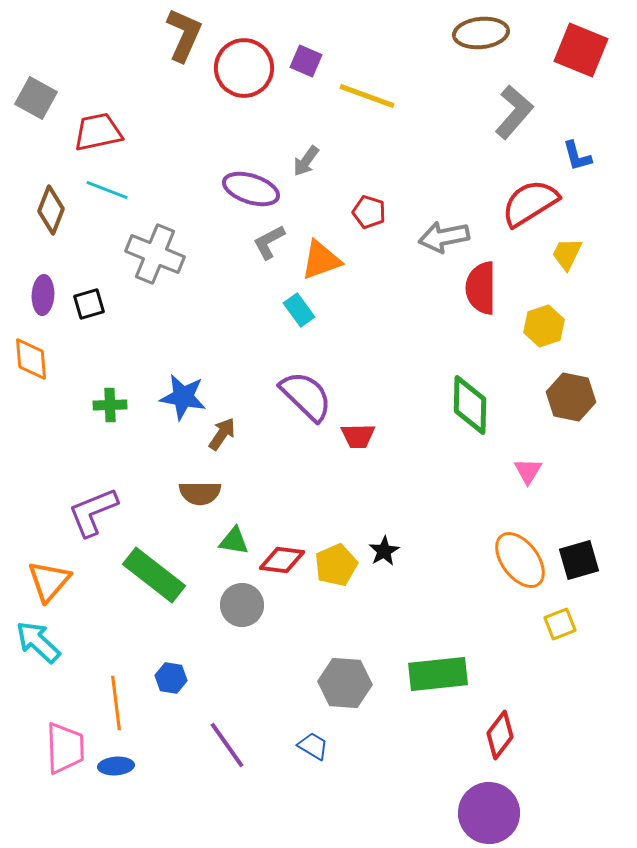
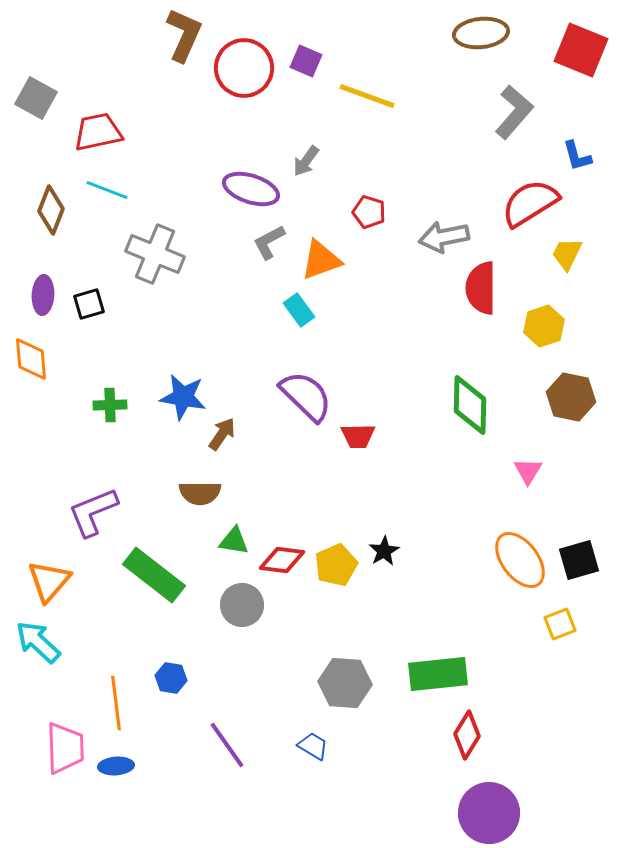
red diamond at (500, 735): moved 33 px left; rotated 6 degrees counterclockwise
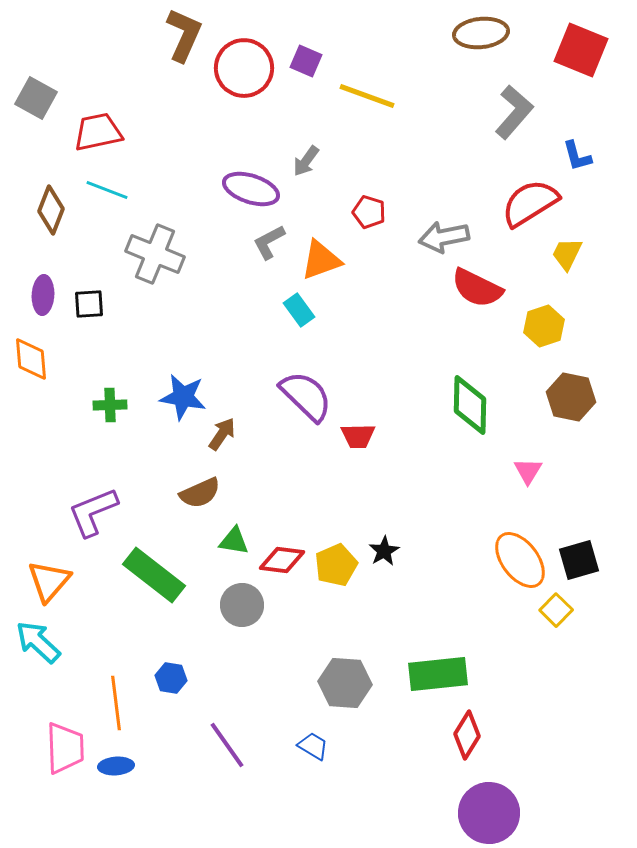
red semicircle at (481, 288): moved 4 px left; rotated 64 degrees counterclockwise
black square at (89, 304): rotated 12 degrees clockwise
brown semicircle at (200, 493): rotated 24 degrees counterclockwise
yellow square at (560, 624): moved 4 px left, 14 px up; rotated 24 degrees counterclockwise
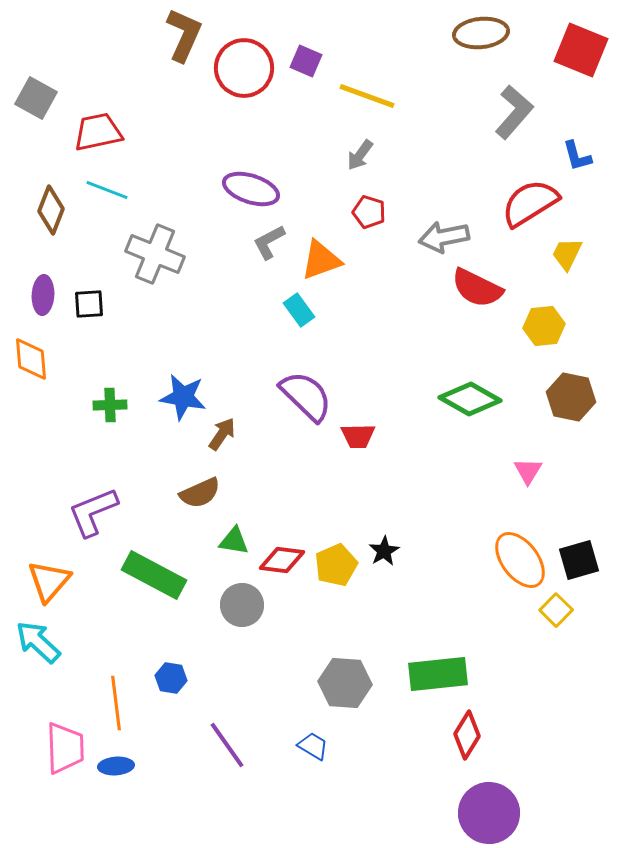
gray arrow at (306, 161): moved 54 px right, 6 px up
yellow hexagon at (544, 326): rotated 12 degrees clockwise
green diamond at (470, 405): moved 6 px up; rotated 62 degrees counterclockwise
green rectangle at (154, 575): rotated 10 degrees counterclockwise
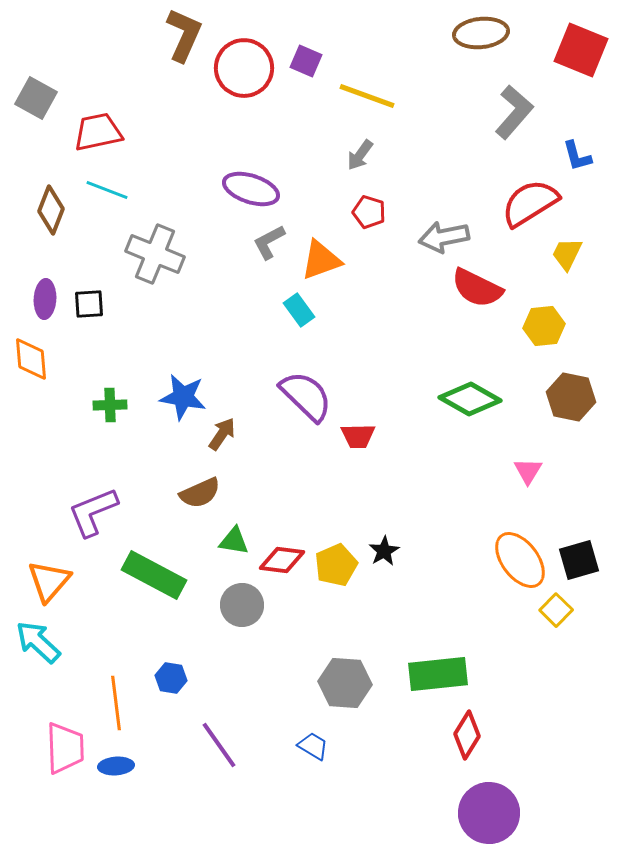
purple ellipse at (43, 295): moved 2 px right, 4 px down
purple line at (227, 745): moved 8 px left
